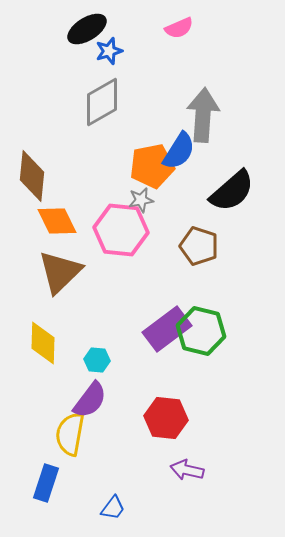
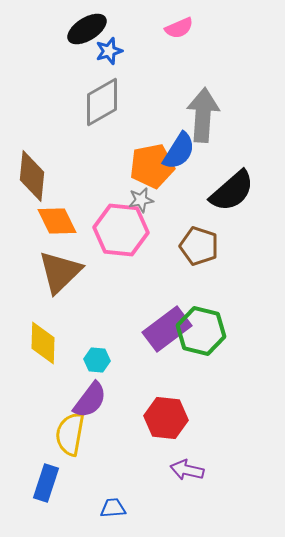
blue trapezoid: rotated 132 degrees counterclockwise
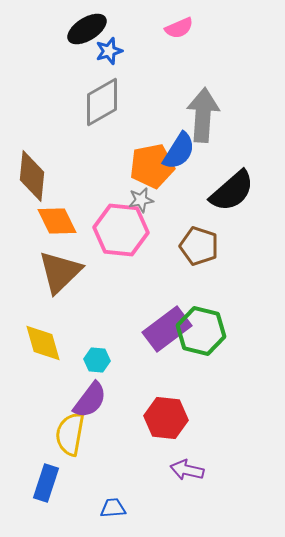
yellow diamond: rotated 18 degrees counterclockwise
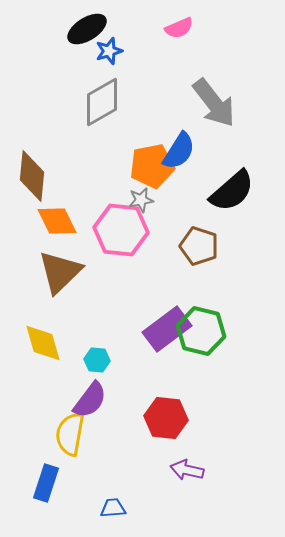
gray arrow: moved 11 px right, 12 px up; rotated 138 degrees clockwise
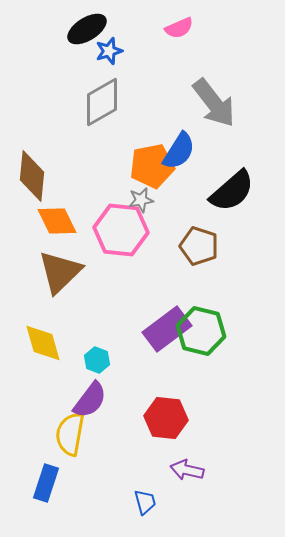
cyan hexagon: rotated 15 degrees clockwise
blue trapezoid: moved 32 px right, 6 px up; rotated 80 degrees clockwise
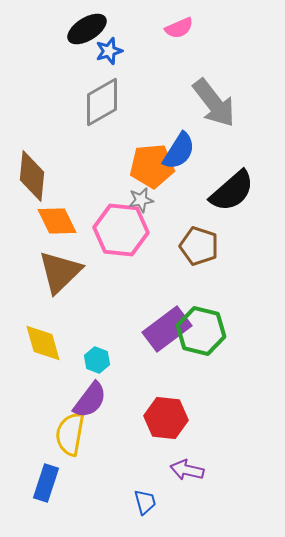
orange pentagon: rotated 6 degrees clockwise
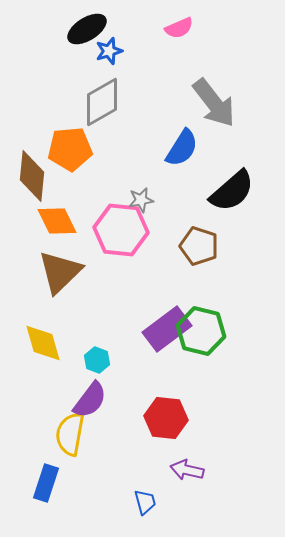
blue semicircle: moved 3 px right, 3 px up
orange pentagon: moved 82 px left, 17 px up
